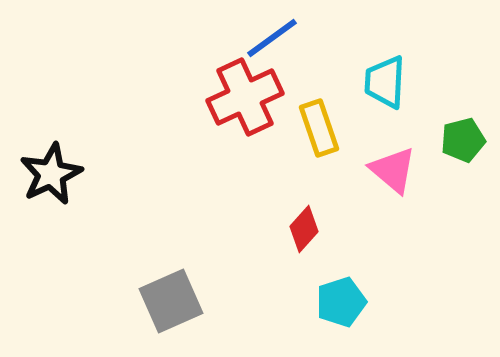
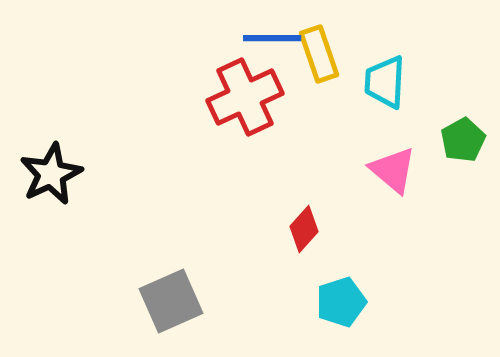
blue line: rotated 36 degrees clockwise
yellow rectangle: moved 74 px up
green pentagon: rotated 15 degrees counterclockwise
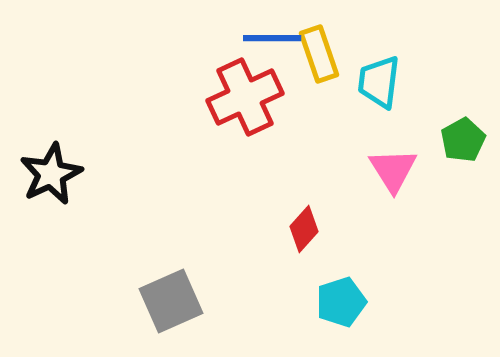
cyan trapezoid: moved 6 px left; rotated 4 degrees clockwise
pink triangle: rotated 18 degrees clockwise
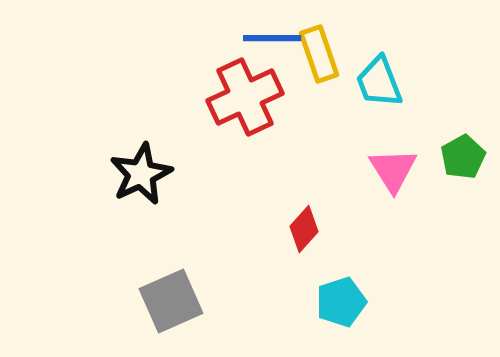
cyan trapezoid: rotated 28 degrees counterclockwise
green pentagon: moved 17 px down
black star: moved 90 px right
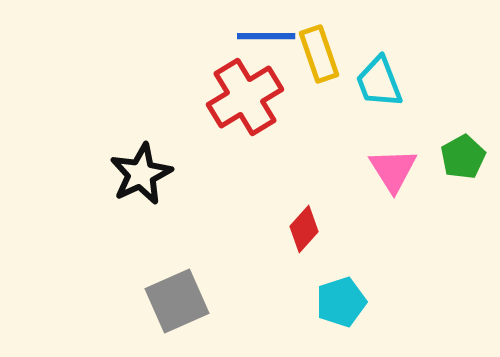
blue line: moved 6 px left, 2 px up
red cross: rotated 6 degrees counterclockwise
gray square: moved 6 px right
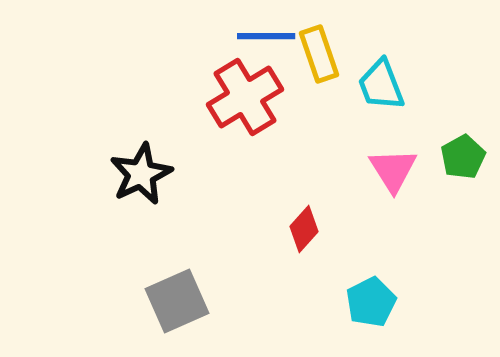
cyan trapezoid: moved 2 px right, 3 px down
cyan pentagon: moved 30 px right; rotated 9 degrees counterclockwise
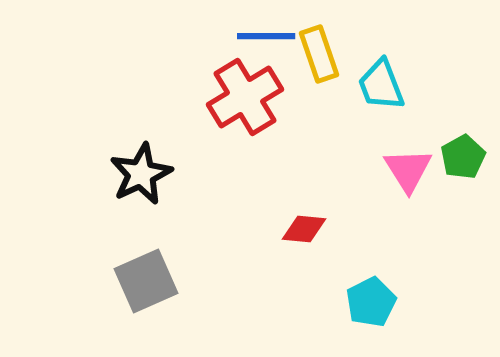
pink triangle: moved 15 px right
red diamond: rotated 54 degrees clockwise
gray square: moved 31 px left, 20 px up
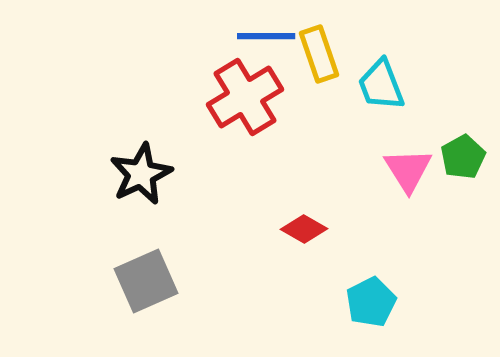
red diamond: rotated 24 degrees clockwise
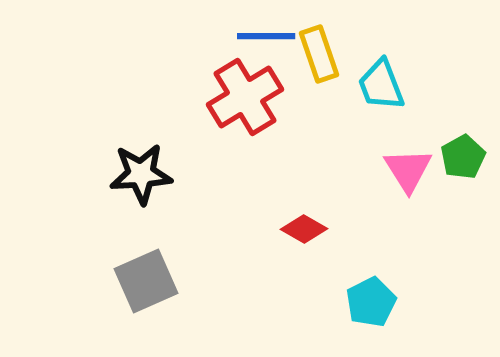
black star: rotated 22 degrees clockwise
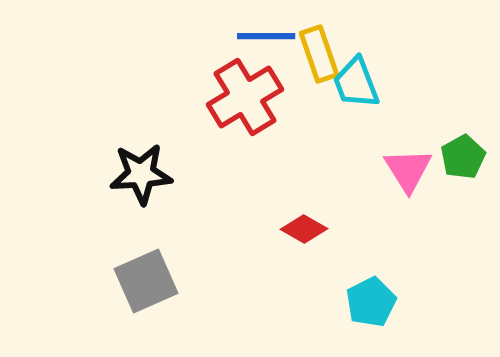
cyan trapezoid: moved 25 px left, 2 px up
